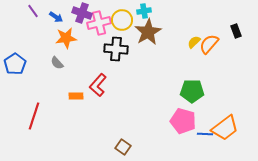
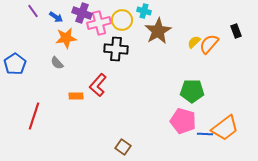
cyan cross: rotated 24 degrees clockwise
brown star: moved 10 px right, 1 px up
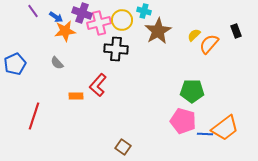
orange star: moved 1 px left, 7 px up
yellow semicircle: moved 7 px up
blue pentagon: rotated 10 degrees clockwise
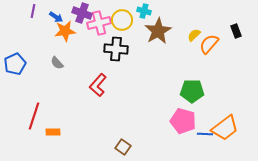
purple line: rotated 48 degrees clockwise
orange rectangle: moved 23 px left, 36 px down
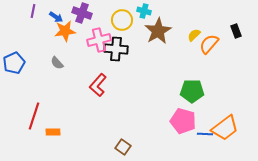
pink cross: moved 17 px down
blue pentagon: moved 1 px left, 1 px up
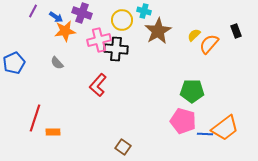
purple line: rotated 16 degrees clockwise
red line: moved 1 px right, 2 px down
